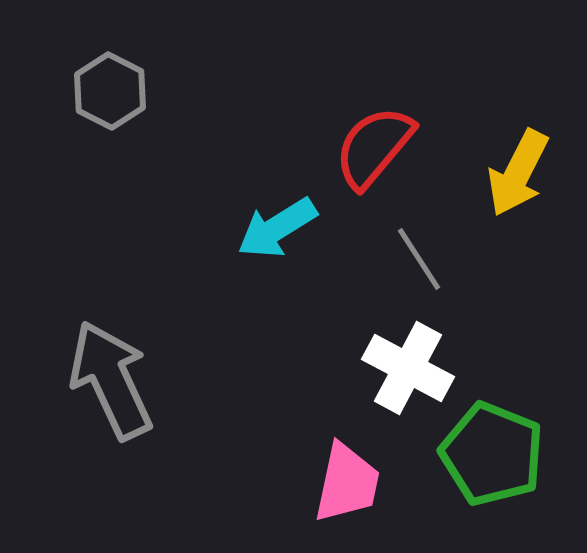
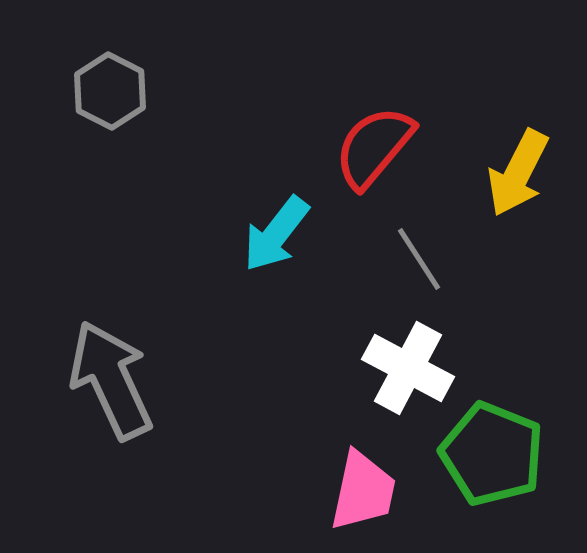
cyan arrow: moved 1 px left, 6 px down; rotated 20 degrees counterclockwise
pink trapezoid: moved 16 px right, 8 px down
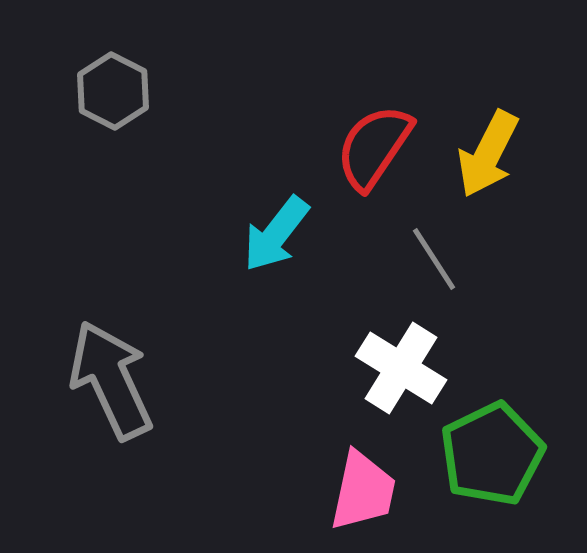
gray hexagon: moved 3 px right
red semicircle: rotated 6 degrees counterclockwise
yellow arrow: moved 30 px left, 19 px up
gray line: moved 15 px right
white cross: moved 7 px left; rotated 4 degrees clockwise
green pentagon: rotated 24 degrees clockwise
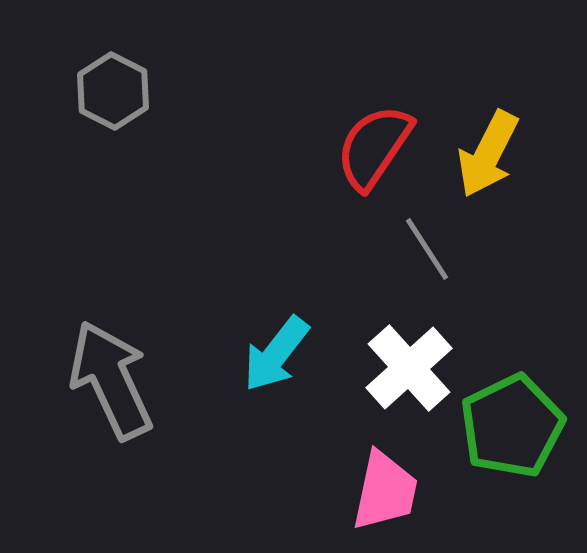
cyan arrow: moved 120 px down
gray line: moved 7 px left, 10 px up
white cross: moved 8 px right; rotated 16 degrees clockwise
green pentagon: moved 20 px right, 28 px up
pink trapezoid: moved 22 px right
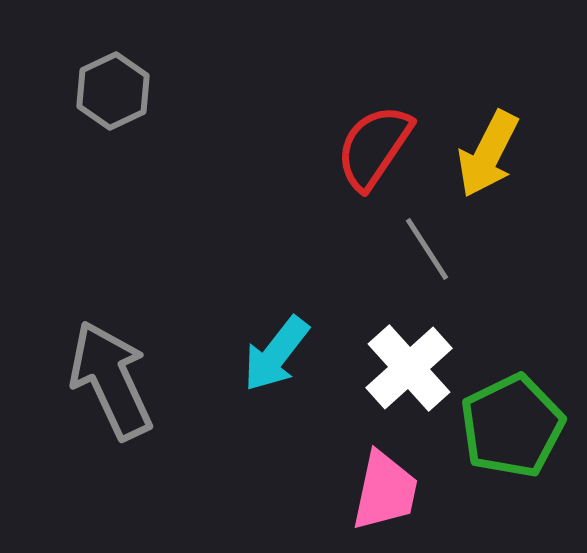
gray hexagon: rotated 8 degrees clockwise
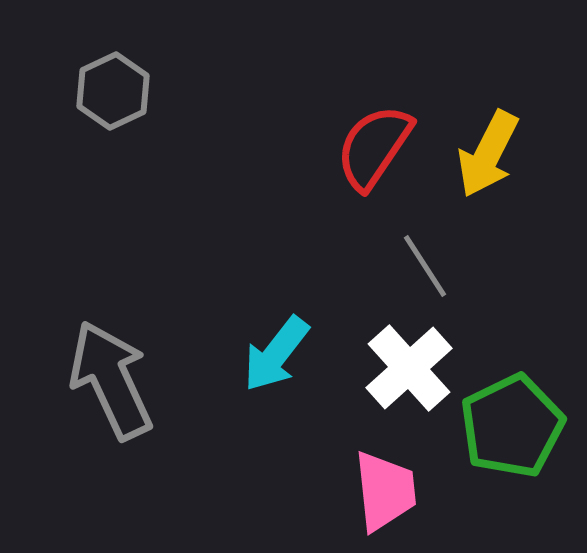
gray line: moved 2 px left, 17 px down
pink trapezoid: rotated 18 degrees counterclockwise
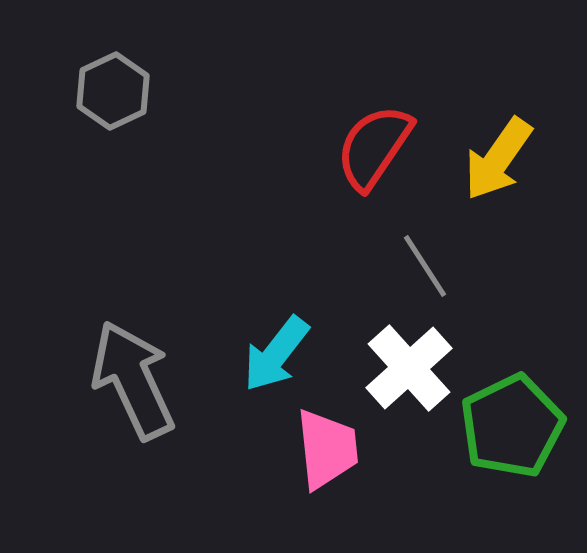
yellow arrow: moved 10 px right, 5 px down; rotated 8 degrees clockwise
gray arrow: moved 22 px right
pink trapezoid: moved 58 px left, 42 px up
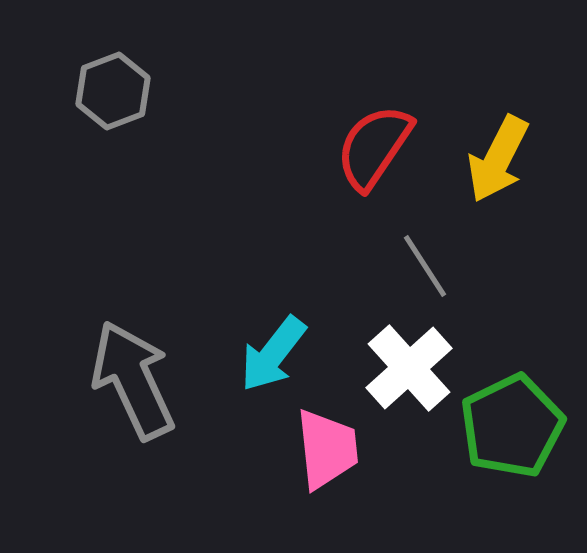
gray hexagon: rotated 4 degrees clockwise
yellow arrow: rotated 8 degrees counterclockwise
cyan arrow: moved 3 px left
